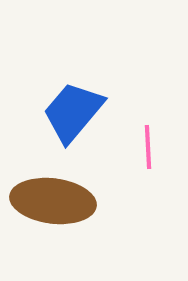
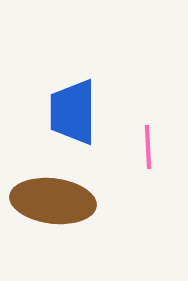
blue trapezoid: rotated 40 degrees counterclockwise
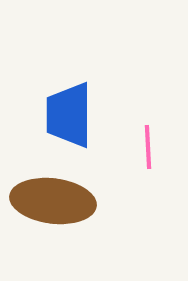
blue trapezoid: moved 4 px left, 3 px down
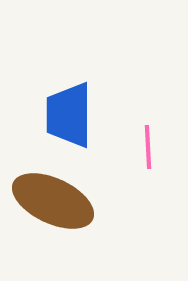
brown ellipse: rotated 18 degrees clockwise
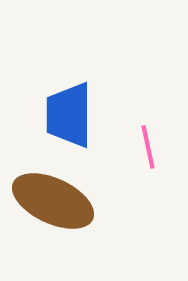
pink line: rotated 9 degrees counterclockwise
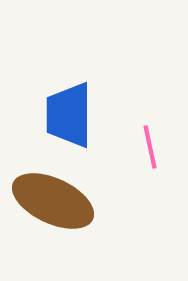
pink line: moved 2 px right
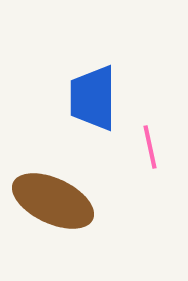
blue trapezoid: moved 24 px right, 17 px up
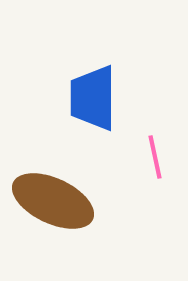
pink line: moved 5 px right, 10 px down
